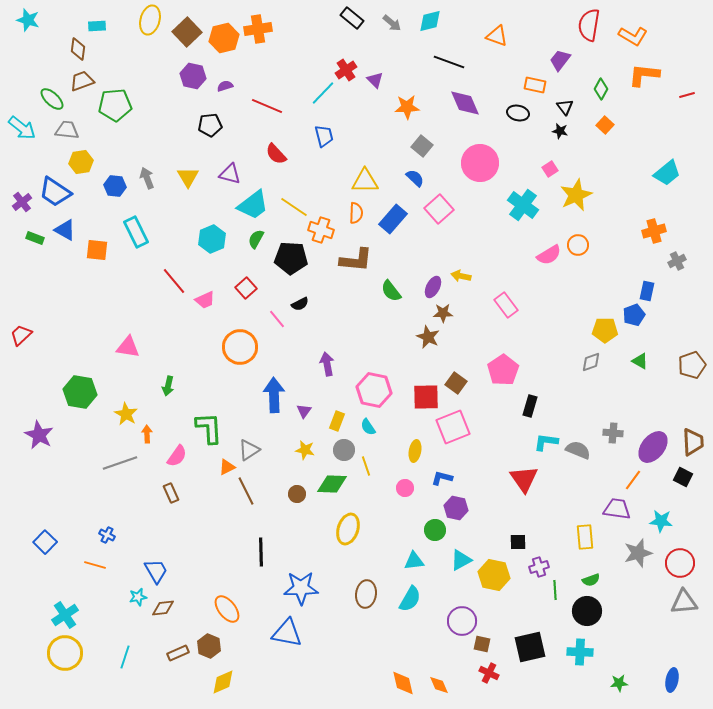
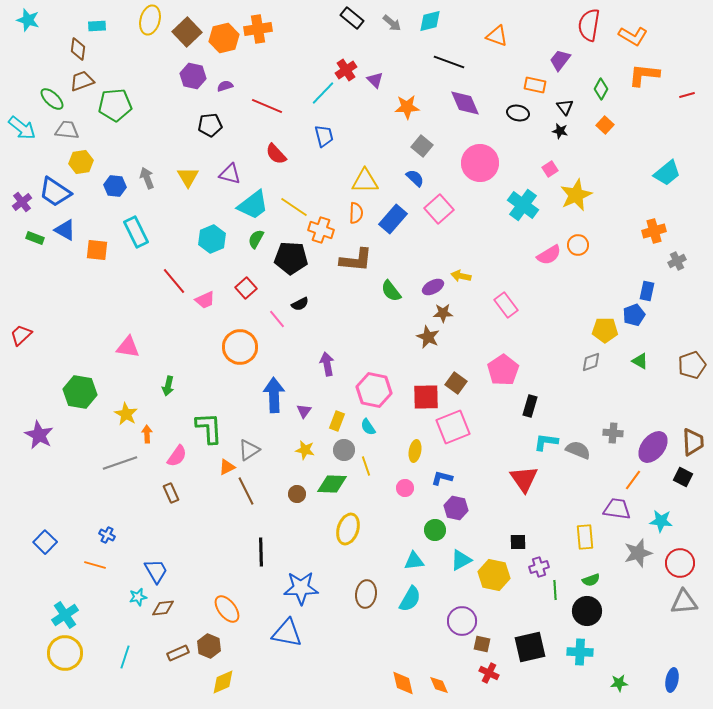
purple ellipse at (433, 287): rotated 35 degrees clockwise
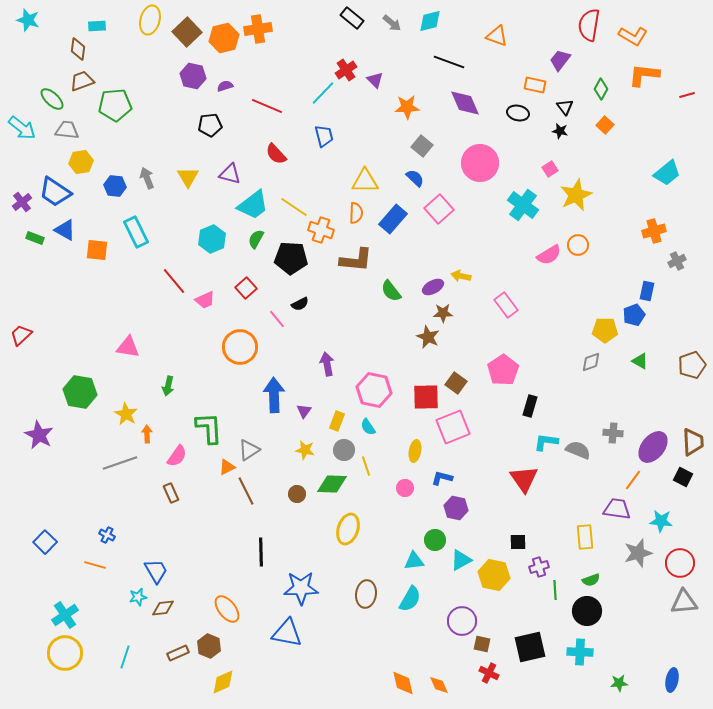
green circle at (435, 530): moved 10 px down
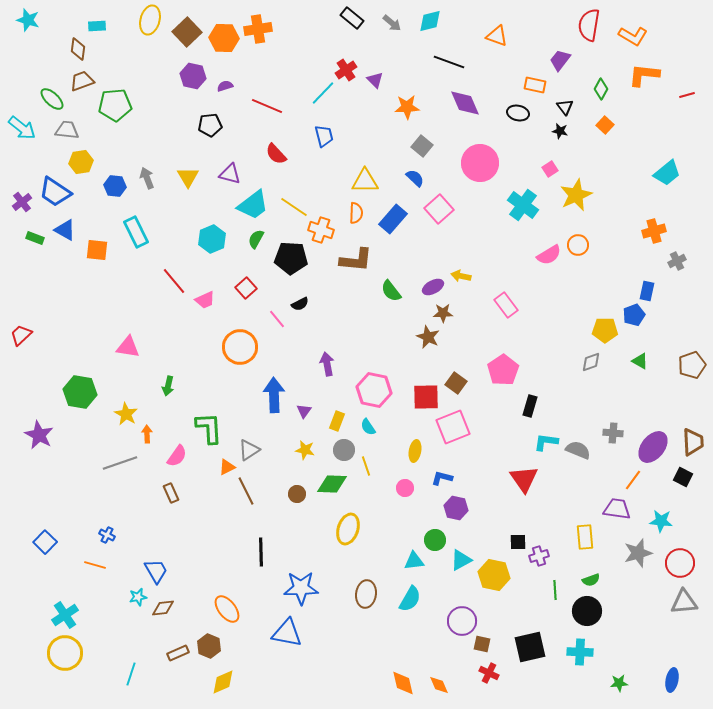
orange hexagon at (224, 38): rotated 16 degrees clockwise
purple cross at (539, 567): moved 11 px up
cyan line at (125, 657): moved 6 px right, 17 px down
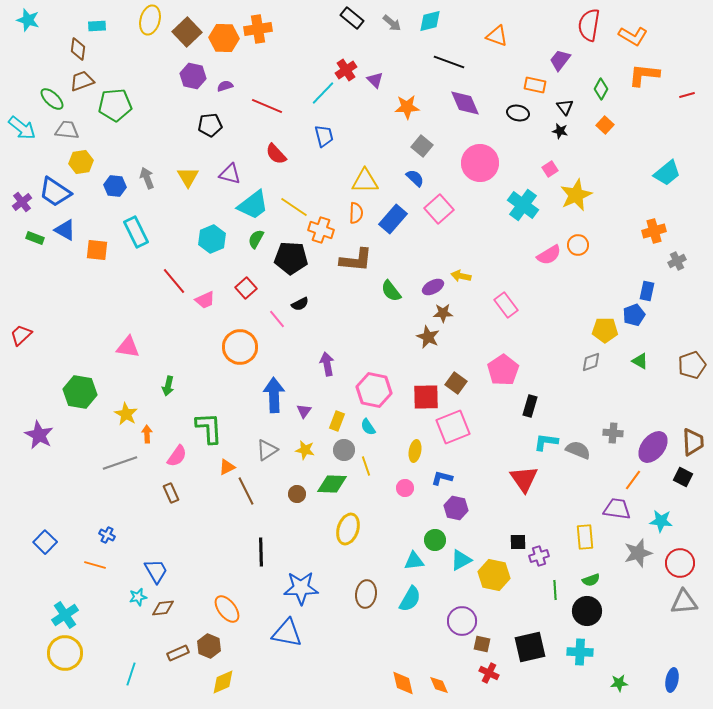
gray triangle at (249, 450): moved 18 px right
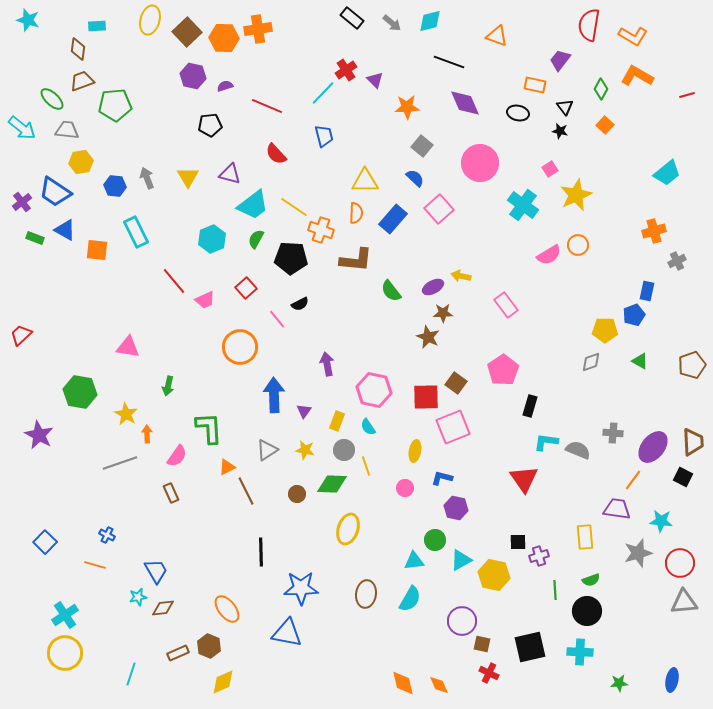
orange L-shape at (644, 75): moved 7 px left, 1 px down; rotated 24 degrees clockwise
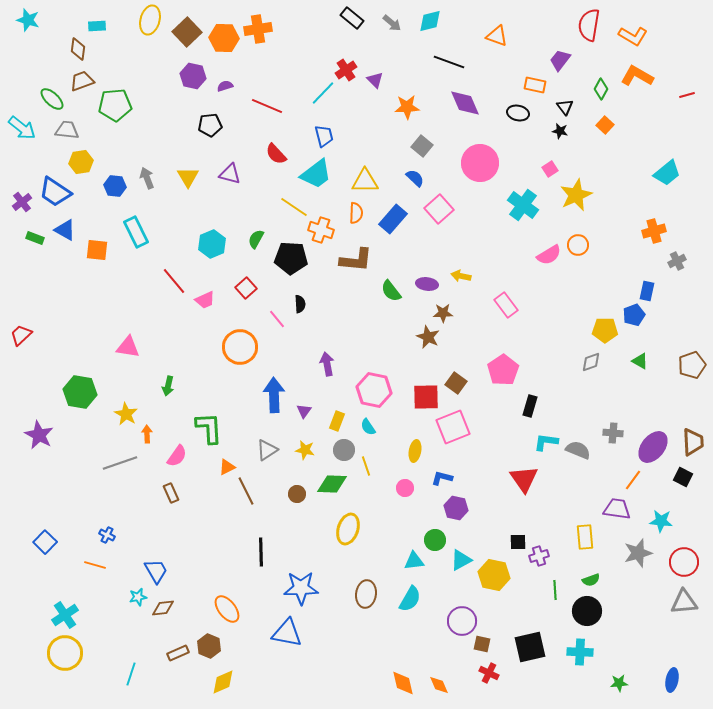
cyan trapezoid at (253, 205): moved 63 px right, 31 px up
cyan hexagon at (212, 239): moved 5 px down
purple ellipse at (433, 287): moved 6 px left, 3 px up; rotated 35 degrees clockwise
black semicircle at (300, 304): rotated 66 degrees counterclockwise
red circle at (680, 563): moved 4 px right, 1 px up
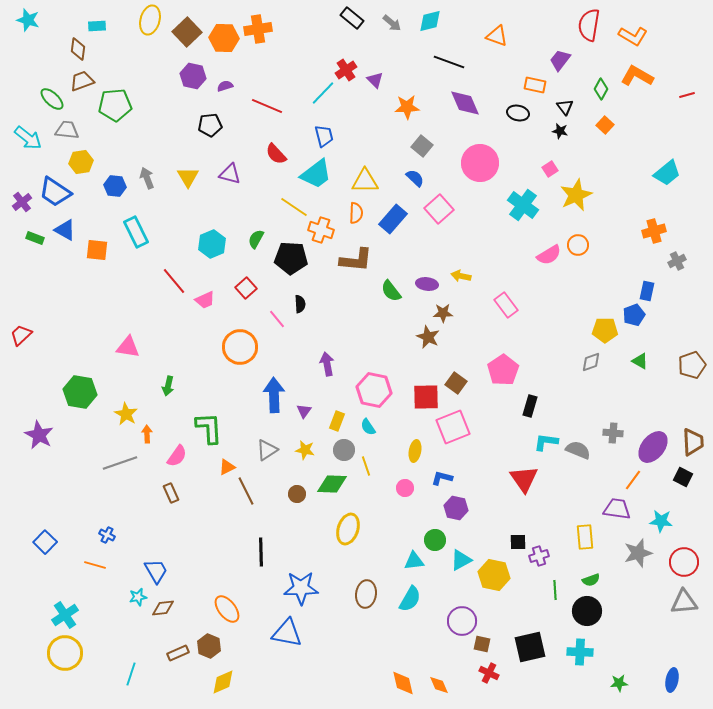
cyan arrow at (22, 128): moved 6 px right, 10 px down
